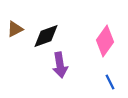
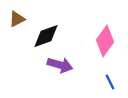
brown triangle: moved 2 px right, 10 px up
purple arrow: rotated 65 degrees counterclockwise
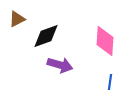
pink diamond: rotated 32 degrees counterclockwise
blue line: rotated 35 degrees clockwise
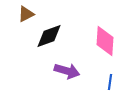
brown triangle: moved 9 px right, 5 px up
black diamond: moved 3 px right
purple arrow: moved 7 px right, 6 px down
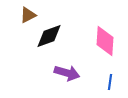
brown triangle: moved 2 px right, 1 px down
purple arrow: moved 2 px down
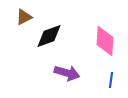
brown triangle: moved 4 px left, 2 px down
blue line: moved 1 px right, 2 px up
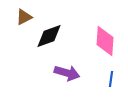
blue line: moved 1 px up
